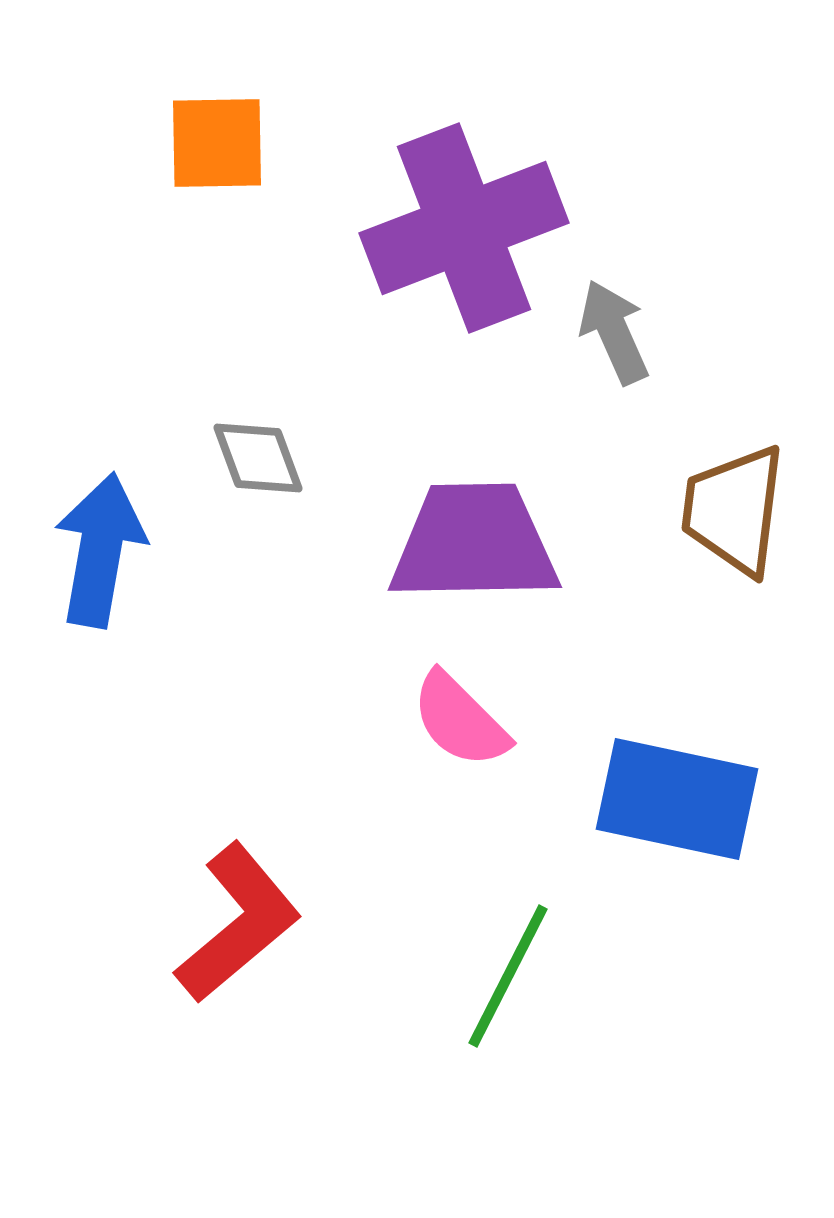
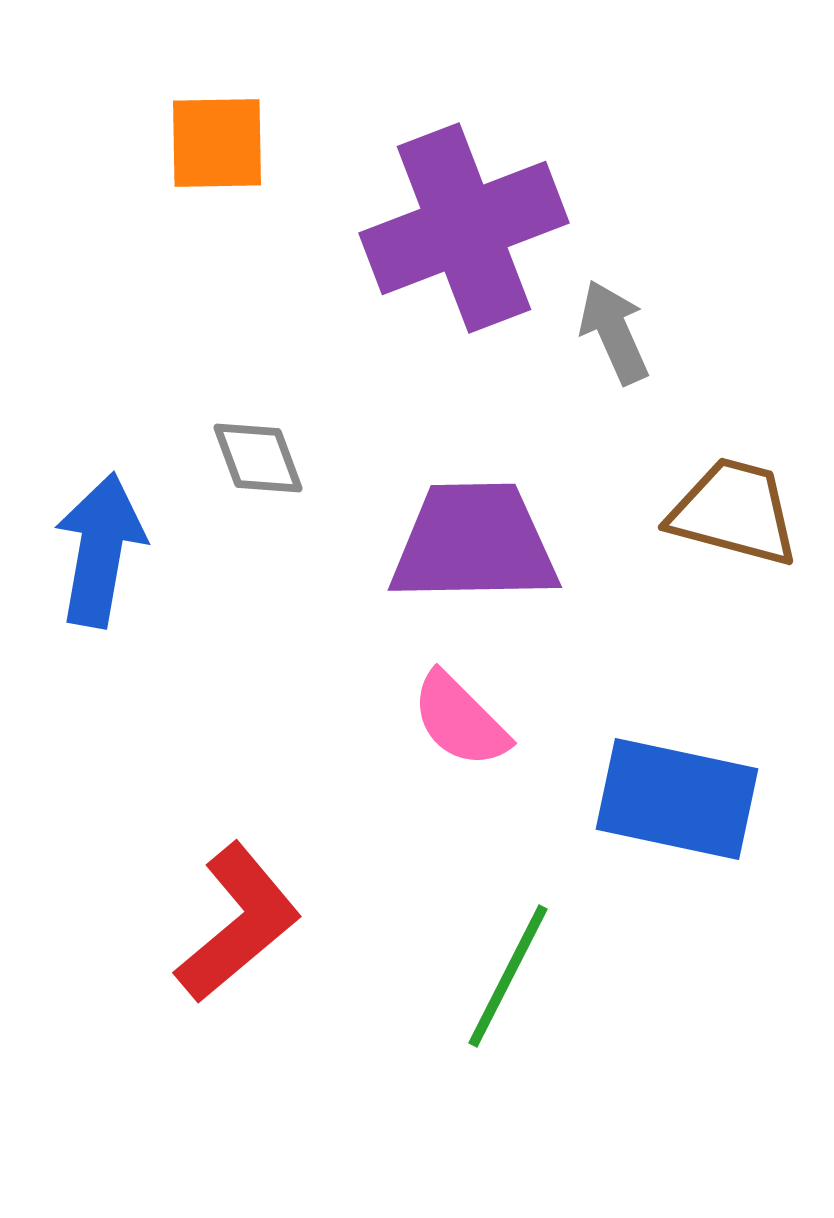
brown trapezoid: moved 2 px down; rotated 98 degrees clockwise
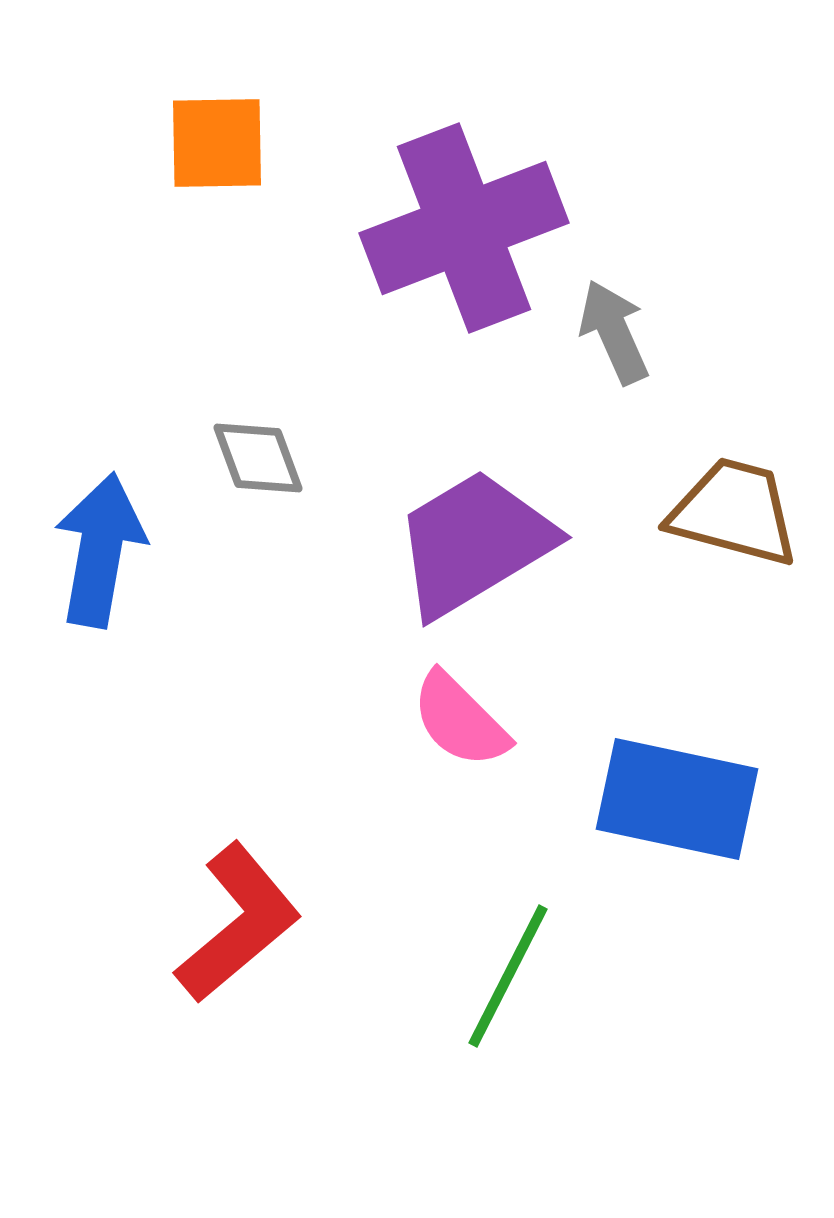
purple trapezoid: rotated 30 degrees counterclockwise
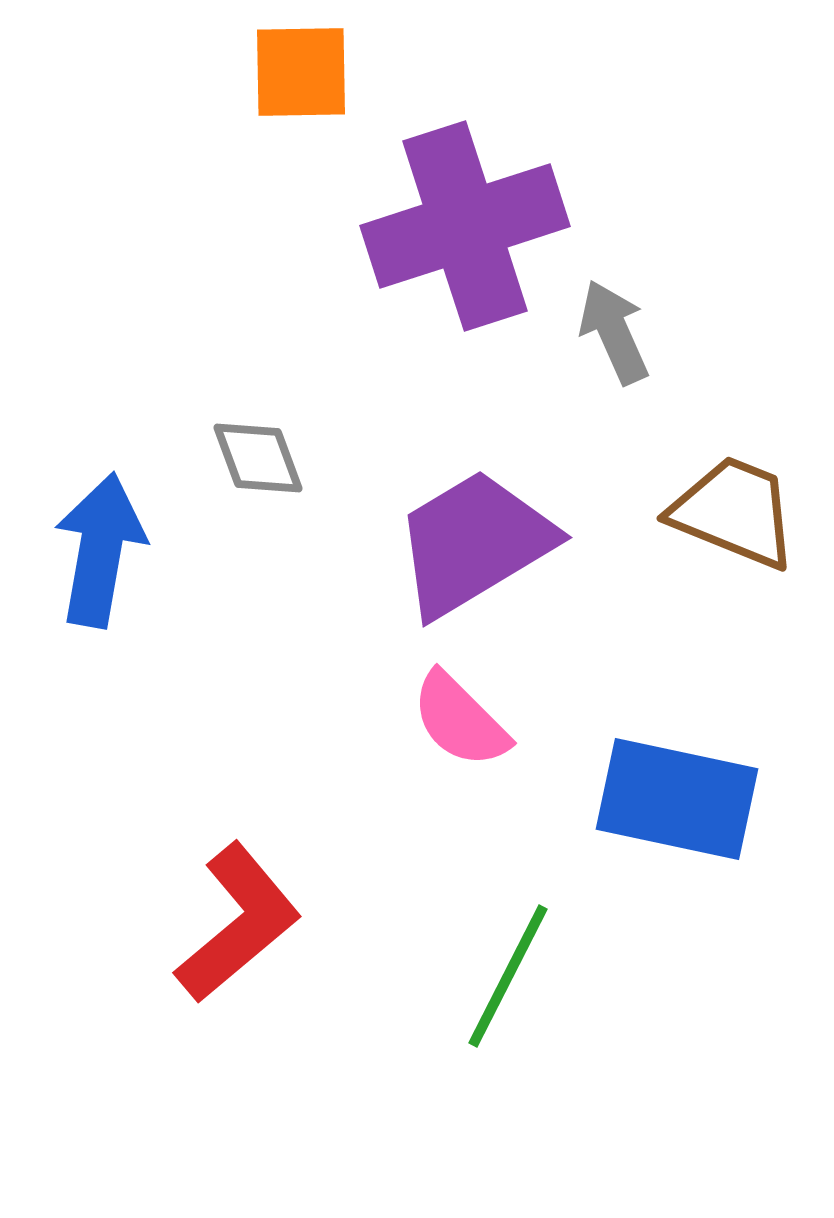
orange square: moved 84 px right, 71 px up
purple cross: moved 1 px right, 2 px up; rotated 3 degrees clockwise
brown trapezoid: rotated 7 degrees clockwise
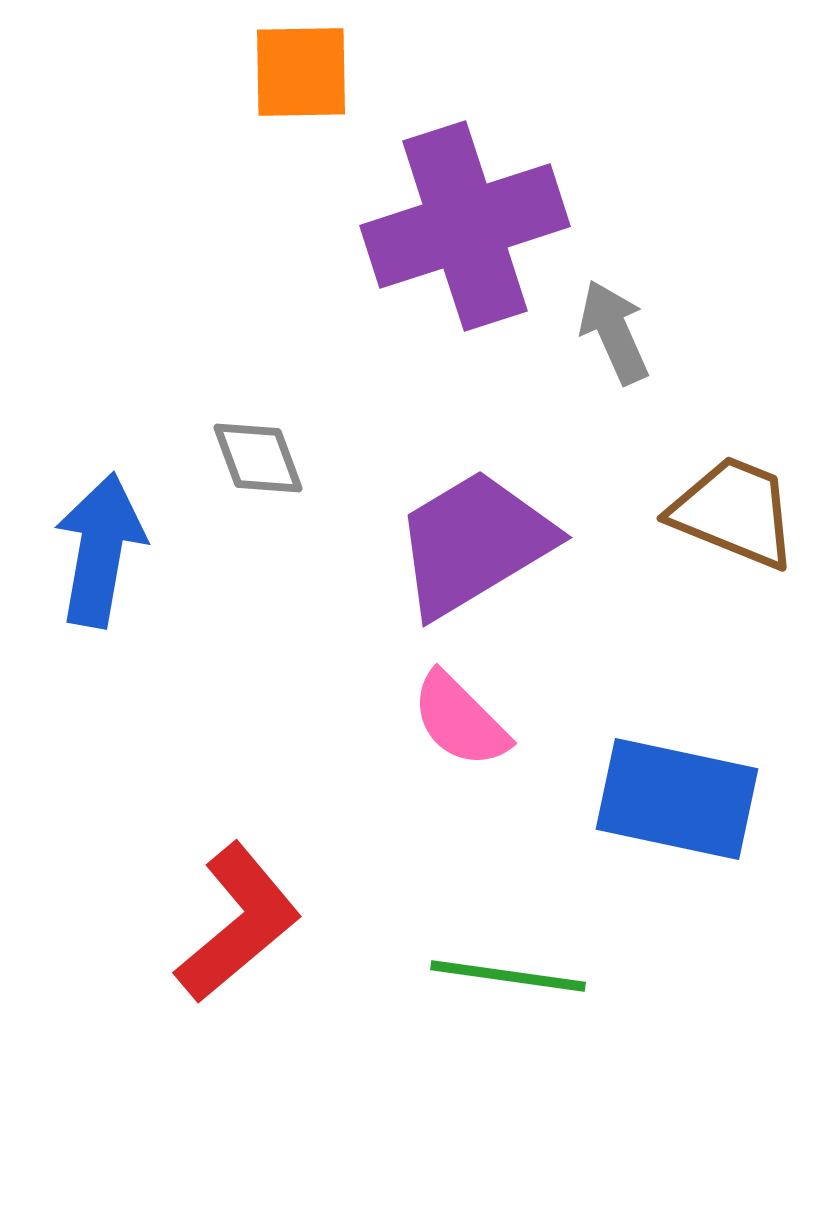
green line: rotated 71 degrees clockwise
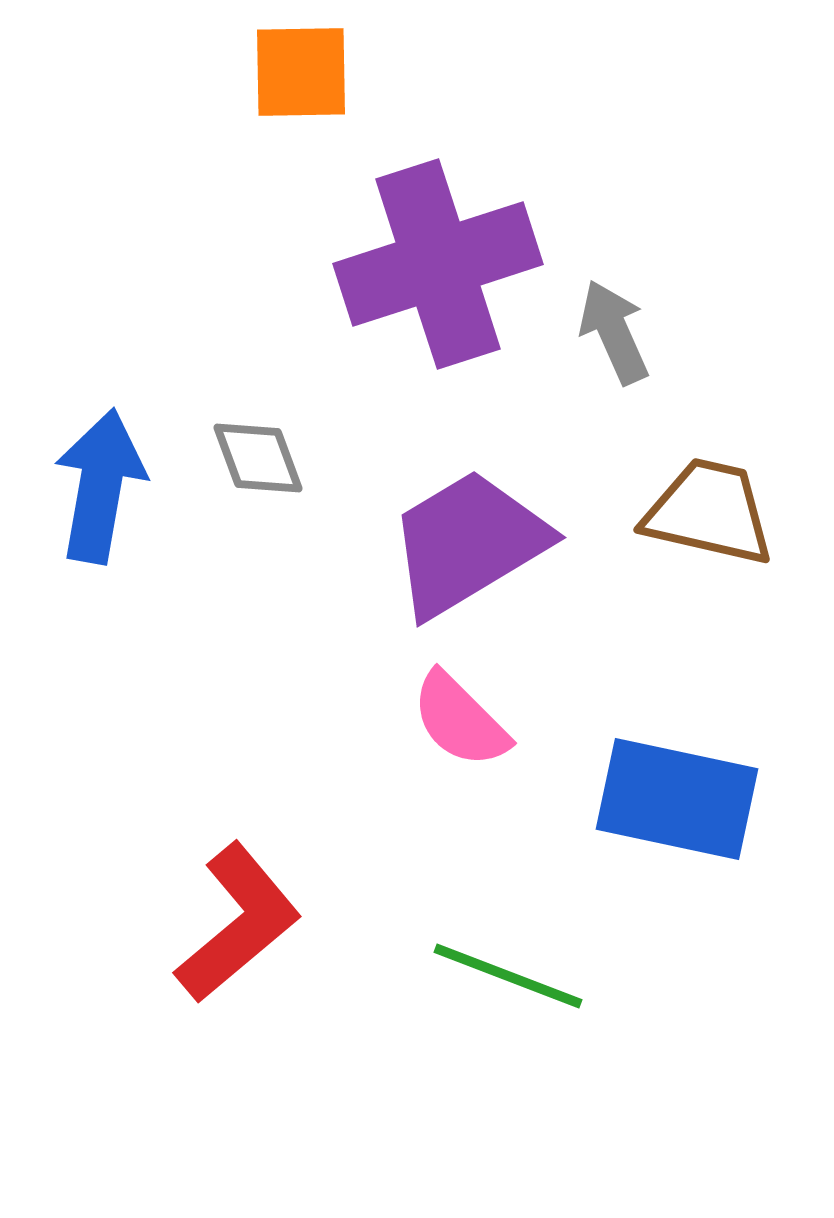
purple cross: moved 27 px left, 38 px down
brown trapezoid: moved 25 px left; rotated 9 degrees counterclockwise
purple trapezoid: moved 6 px left
blue arrow: moved 64 px up
green line: rotated 13 degrees clockwise
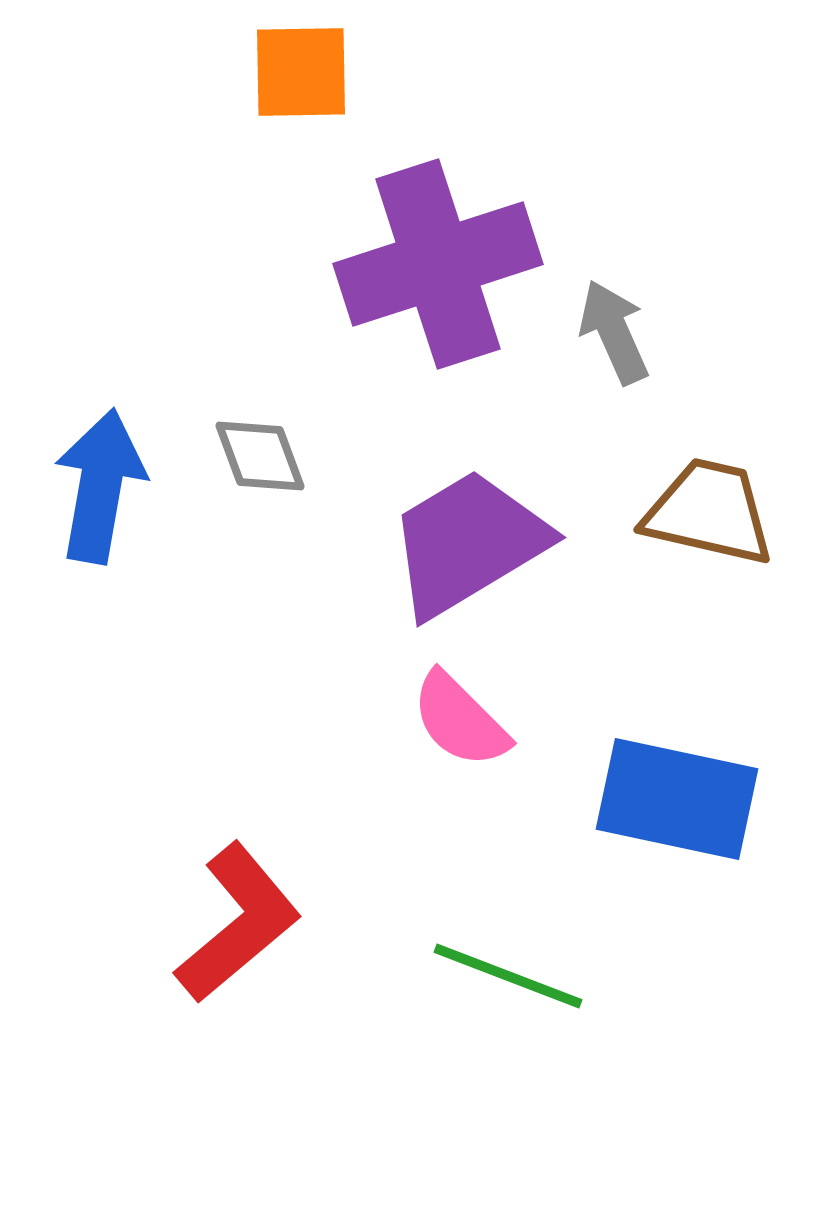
gray diamond: moved 2 px right, 2 px up
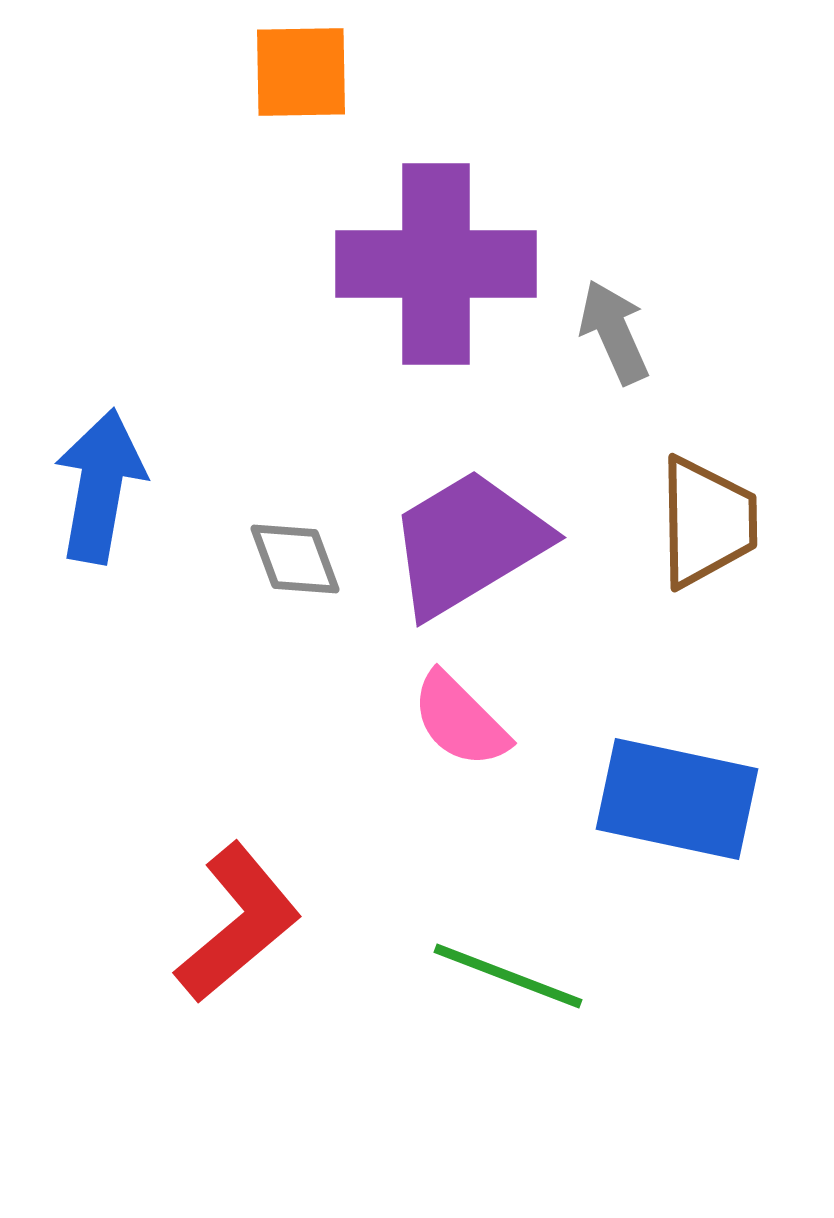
purple cross: moved 2 px left; rotated 18 degrees clockwise
gray diamond: moved 35 px right, 103 px down
brown trapezoid: moved 2 px left, 10 px down; rotated 76 degrees clockwise
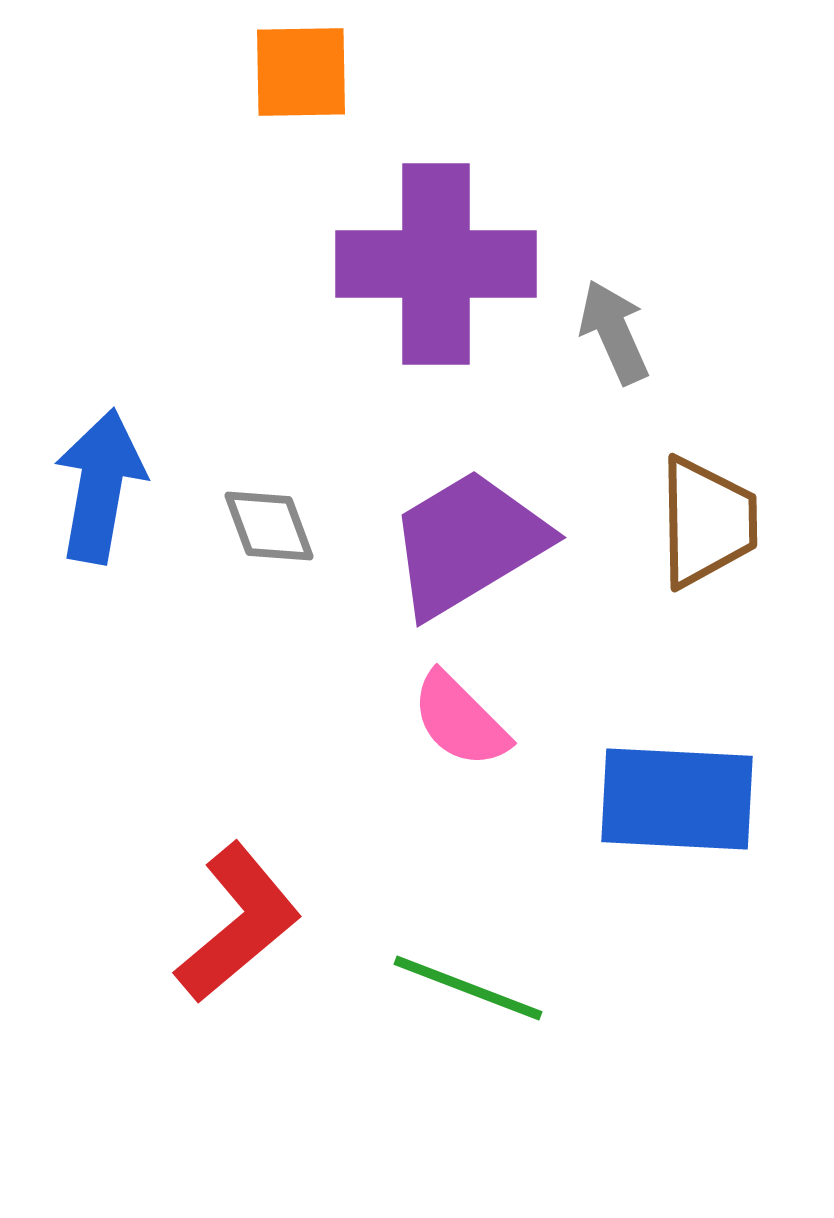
gray diamond: moved 26 px left, 33 px up
blue rectangle: rotated 9 degrees counterclockwise
green line: moved 40 px left, 12 px down
